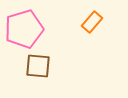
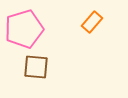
brown square: moved 2 px left, 1 px down
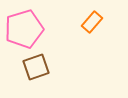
brown square: rotated 24 degrees counterclockwise
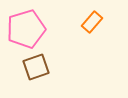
pink pentagon: moved 2 px right
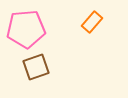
pink pentagon: rotated 12 degrees clockwise
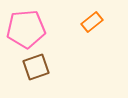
orange rectangle: rotated 10 degrees clockwise
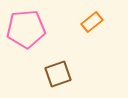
brown square: moved 22 px right, 7 px down
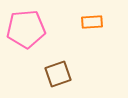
orange rectangle: rotated 35 degrees clockwise
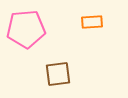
brown square: rotated 12 degrees clockwise
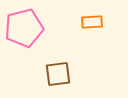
pink pentagon: moved 2 px left, 1 px up; rotated 9 degrees counterclockwise
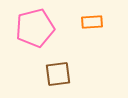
pink pentagon: moved 11 px right
